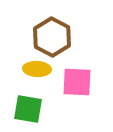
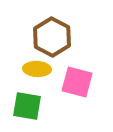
pink square: rotated 12 degrees clockwise
green square: moved 1 px left, 3 px up
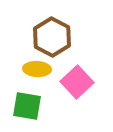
pink square: rotated 32 degrees clockwise
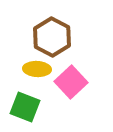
pink square: moved 6 px left
green square: moved 2 px left, 1 px down; rotated 12 degrees clockwise
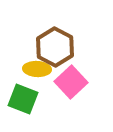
brown hexagon: moved 3 px right, 10 px down
green square: moved 2 px left, 8 px up
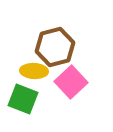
brown hexagon: rotated 18 degrees clockwise
yellow ellipse: moved 3 px left, 2 px down
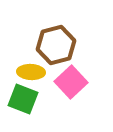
brown hexagon: moved 1 px right, 2 px up
yellow ellipse: moved 3 px left, 1 px down
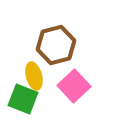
yellow ellipse: moved 3 px right, 4 px down; rotated 72 degrees clockwise
pink square: moved 3 px right, 4 px down
